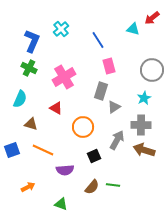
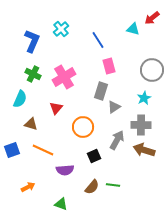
green cross: moved 4 px right, 6 px down
red triangle: rotated 40 degrees clockwise
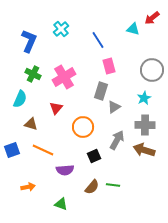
blue L-shape: moved 3 px left
gray cross: moved 4 px right
orange arrow: rotated 16 degrees clockwise
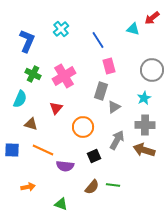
blue L-shape: moved 2 px left
pink cross: moved 1 px up
blue square: rotated 21 degrees clockwise
purple semicircle: moved 4 px up; rotated 12 degrees clockwise
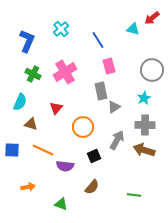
pink cross: moved 1 px right, 4 px up
gray rectangle: rotated 30 degrees counterclockwise
cyan semicircle: moved 3 px down
green line: moved 21 px right, 10 px down
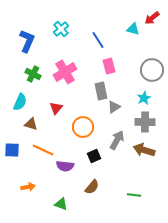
gray cross: moved 3 px up
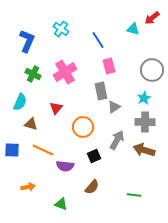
cyan cross: rotated 14 degrees counterclockwise
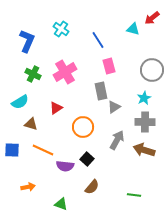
cyan semicircle: rotated 36 degrees clockwise
red triangle: rotated 16 degrees clockwise
black square: moved 7 px left, 3 px down; rotated 24 degrees counterclockwise
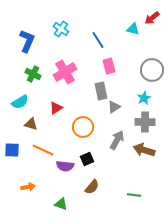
black square: rotated 24 degrees clockwise
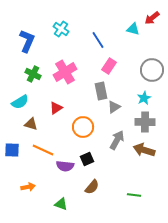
pink rectangle: rotated 49 degrees clockwise
